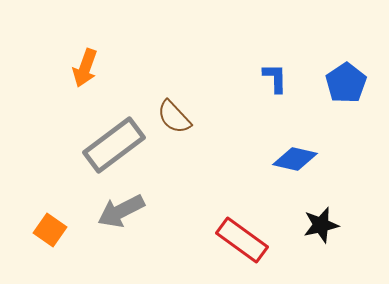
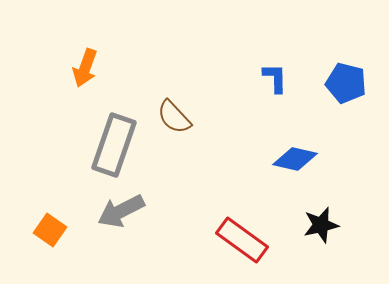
blue pentagon: rotated 24 degrees counterclockwise
gray rectangle: rotated 34 degrees counterclockwise
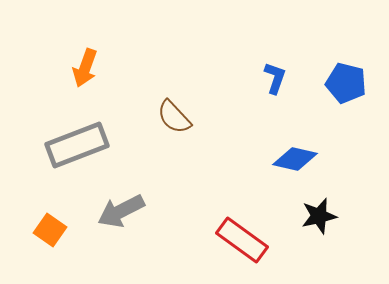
blue L-shape: rotated 20 degrees clockwise
gray rectangle: moved 37 px left; rotated 50 degrees clockwise
black star: moved 2 px left, 9 px up
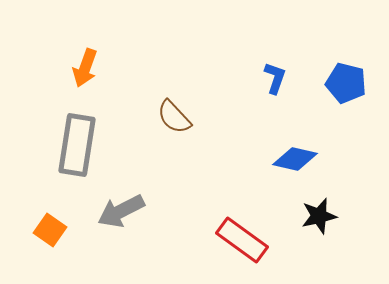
gray rectangle: rotated 60 degrees counterclockwise
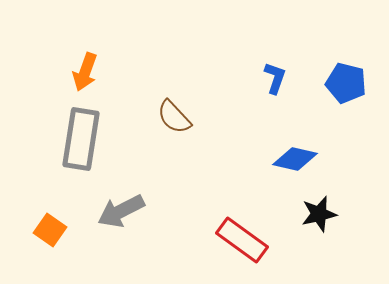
orange arrow: moved 4 px down
gray rectangle: moved 4 px right, 6 px up
black star: moved 2 px up
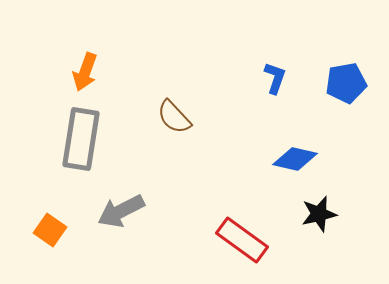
blue pentagon: rotated 24 degrees counterclockwise
